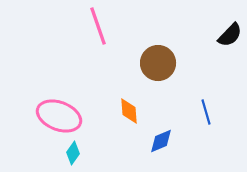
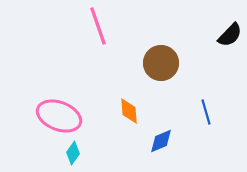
brown circle: moved 3 px right
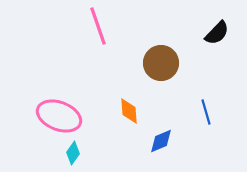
black semicircle: moved 13 px left, 2 px up
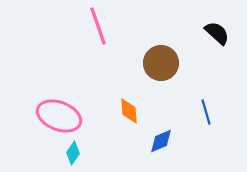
black semicircle: rotated 92 degrees counterclockwise
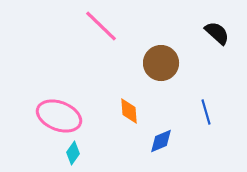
pink line: moved 3 px right; rotated 27 degrees counterclockwise
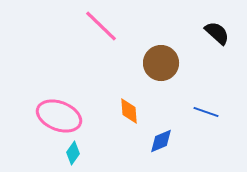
blue line: rotated 55 degrees counterclockwise
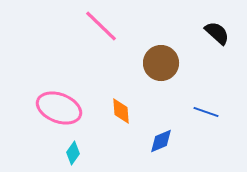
orange diamond: moved 8 px left
pink ellipse: moved 8 px up
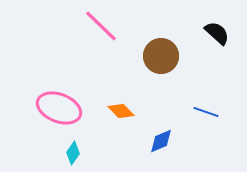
brown circle: moved 7 px up
orange diamond: rotated 40 degrees counterclockwise
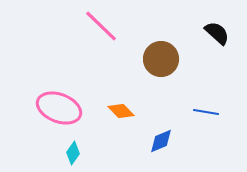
brown circle: moved 3 px down
blue line: rotated 10 degrees counterclockwise
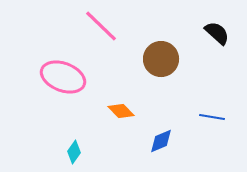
pink ellipse: moved 4 px right, 31 px up
blue line: moved 6 px right, 5 px down
cyan diamond: moved 1 px right, 1 px up
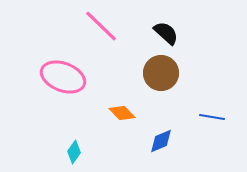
black semicircle: moved 51 px left
brown circle: moved 14 px down
orange diamond: moved 1 px right, 2 px down
